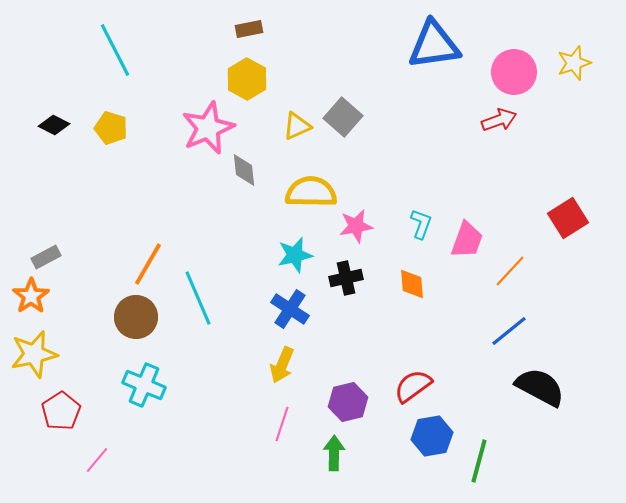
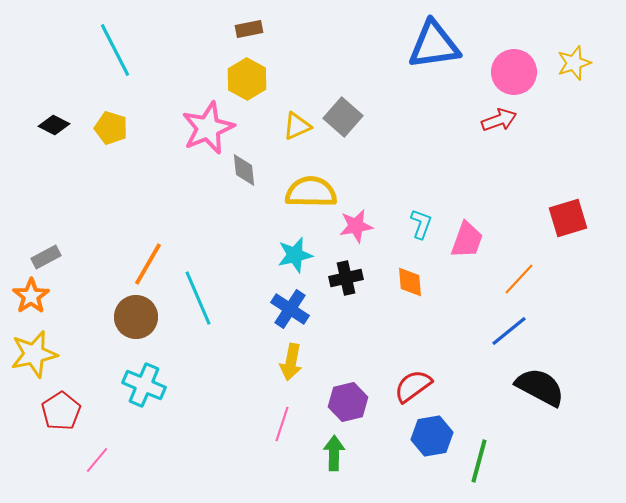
red square at (568, 218): rotated 15 degrees clockwise
orange line at (510, 271): moved 9 px right, 8 px down
orange diamond at (412, 284): moved 2 px left, 2 px up
yellow arrow at (282, 365): moved 9 px right, 3 px up; rotated 12 degrees counterclockwise
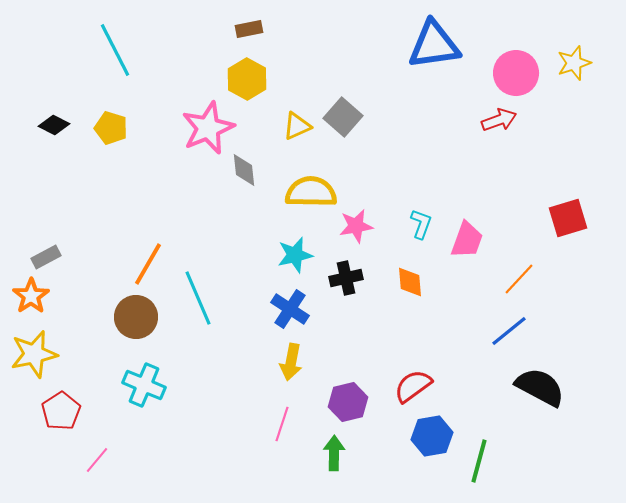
pink circle at (514, 72): moved 2 px right, 1 px down
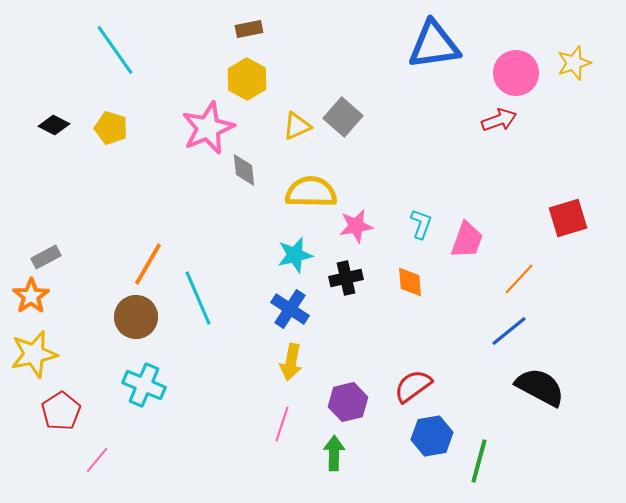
cyan line at (115, 50): rotated 8 degrees counterclockwise
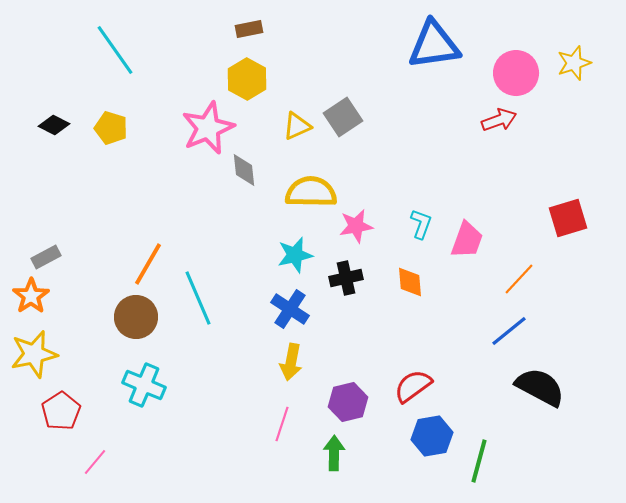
gray square at (343, 117): rotated 15 degrees clockwise
pink line at (97, 460): moved 2 px left, 2 px down
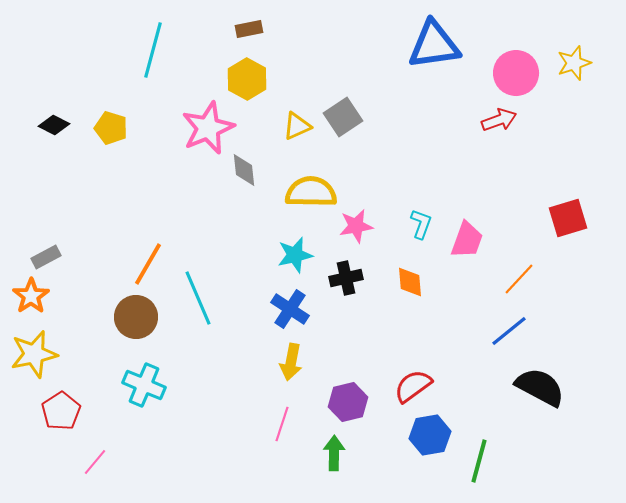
cyan line at (115, 50): moved 38 px right; rotated 50 degrees clockwise
blue hexagon at (432, 436): moved 2 px left, 1 px up
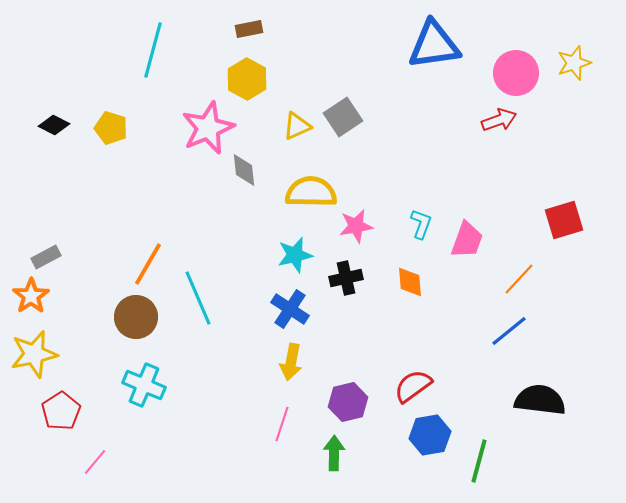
red square at (568, 218): moved 4 px left, 2 px down
black semicircle at (540, 387): moved 13 px down; rotated 21 degrees counterclockwise
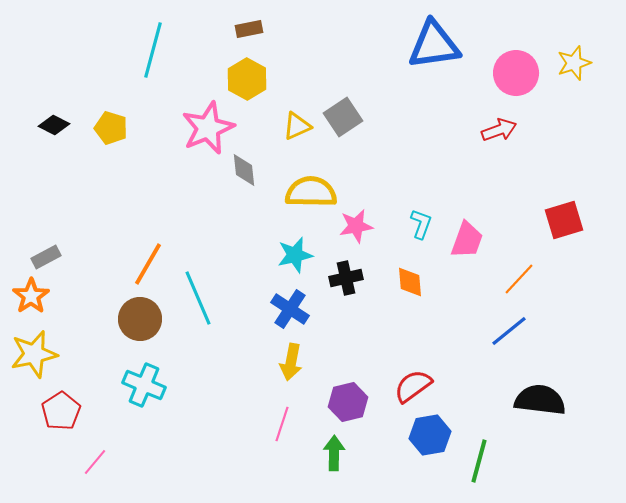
red arrow at (499, 120): moved 10 px down
brown circle at (136, 317): moved 4 px right, 2 px down
